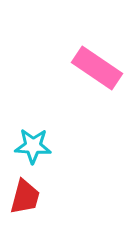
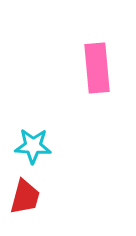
pink rectangle: rotated 51 degrees clockwise
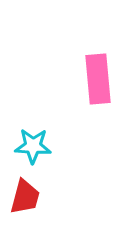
pink rectangle: moved 1 px right, 11 px down
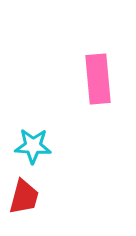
red trapezoid: moved 1 px left
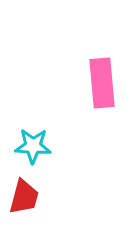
pink rectangle: moved 4 px right, 4 px down
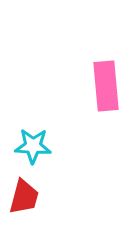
pink rectangle: moved 4 px right, 3 px down
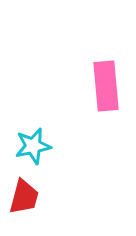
cyan star: rotated 15 degrees counterclockwise
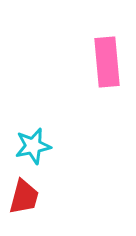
pink rectangle: moved 1 px right, 24 px up
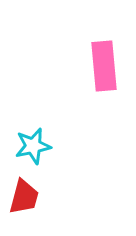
pink rectangle: moved 3 px left, 4 px down
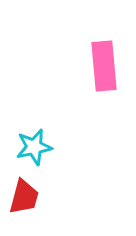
cyan star: moved 1 px right, 1 px down
